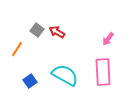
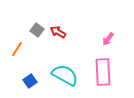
red arrow: moved 1 px right
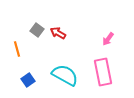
red arrow: moved 1 px down
orange line: rotated 49 degrees counterclockwise
pink rectangle: rotated 8 degrees counterclockwise
blue square: moved 2 px left, 1 px up
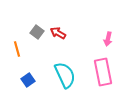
gray square: moved 2 px down
pink arrow: rotated 24 degrees counterclockwise
cyan semicircle: rotated 36 degrees clockwise
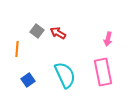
gray square: moved 1 px up
orange line: rotated 21 degrees clockwise
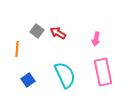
pink arrow: moved 12 px left
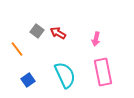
orange line: rotated 42 degrees counterclockwise
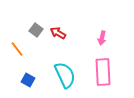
gray square: moved 1 px left, 1 px up
pink arrow: moved 6 px right, 1 px up
pink rectangle: rotated 8 degrees clockwise
blue square: rotated 24 degrees counterclockwise
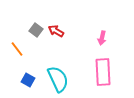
red arrow: moved 2 px left, 2 px up
cyan semicircle: moved 7 px left, 4 px down
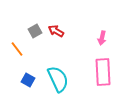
gray square: moved 1 px left, 1 px down; rotated 24 degrees clockwise
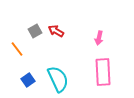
pink arrow: moved 3 px left
blue square: rotated 24 degrees clockwise
